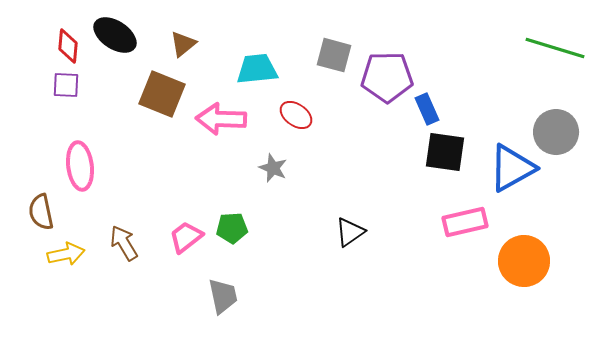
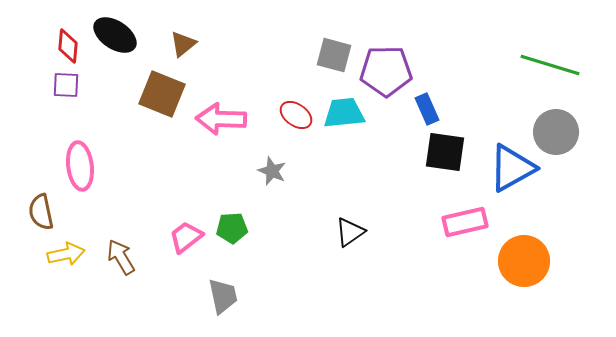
green line: moved 5 px left, 17 px down
cyan trapezoid: moved 87 px right, 44 px down
purple pentagon: moved 1 px left, 6 px up
gray star: moved 1 px left, 3 px down
brown arrow: moved 3 px left, 14 px down
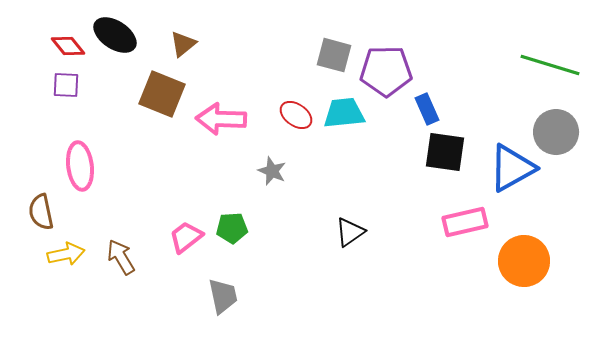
red diamond: rotated 44 degrees counterclockwise
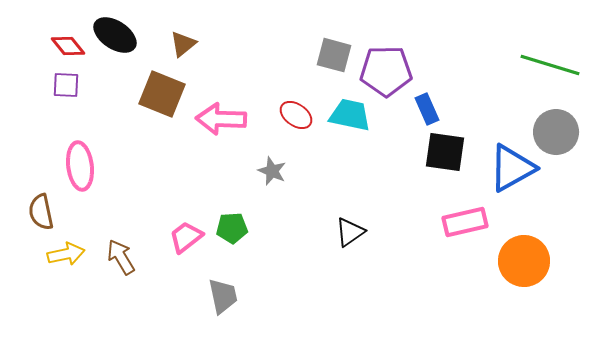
cyan trapezoid: moved 6 px right, 2 px down; rotated 18 degrees clockwise
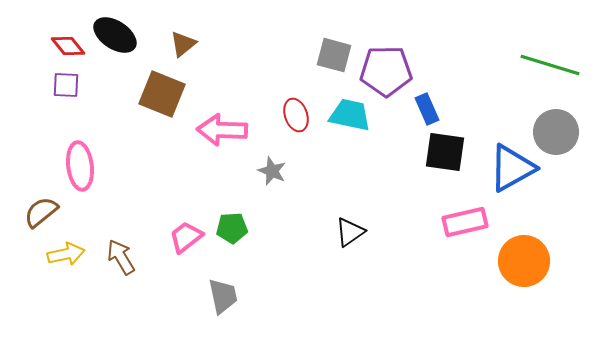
red ellipse: rotated 36 degrees clockwise
pink arrow: moved 1 px right, 11 px down
brown semicircle: rotated 63 degrees clockwise
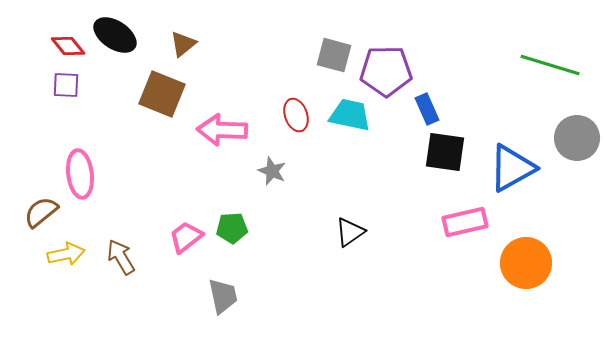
gray circle: moved 21 px right, 6 px down
pink ellipse: moved 8 px down
orange circle: moved 2 px right, 2 px down
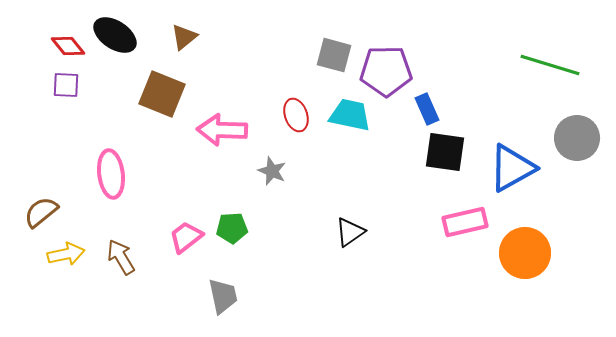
brown triangle: moved 1 px right, 7 px up
pink ellipse: moved 31 px right
orange circle: moved 1 px left, 10 px up
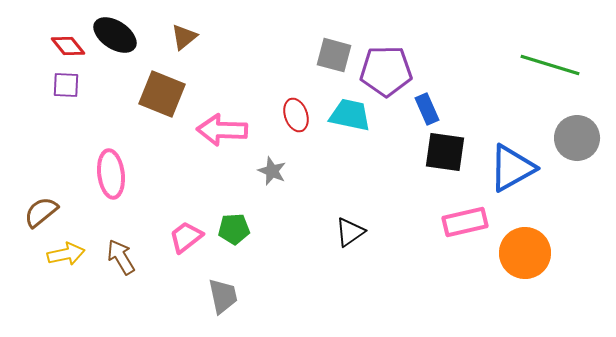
green pentagon: moved 2 px right, 1 px down
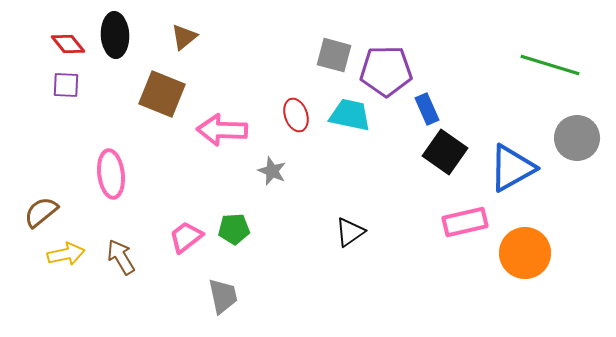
black ellipse: rotated 54 degrees clockwise
red diamond: moved 2 px up
black square: rotated 27 degrees clockwise
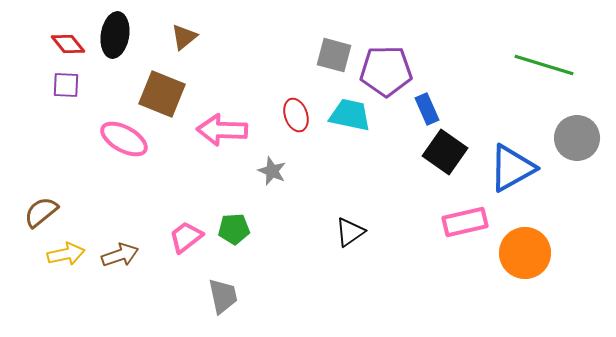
black ellipse: rotated 12 degrees clockwise
green line: moved 6 px left
pink ellipse: moved 13 px right, 35 px up; rotated 54 degrees counterclockwise
brown arrow: moved 1 px left, 2 px up; rotated 102 degrees clockwise
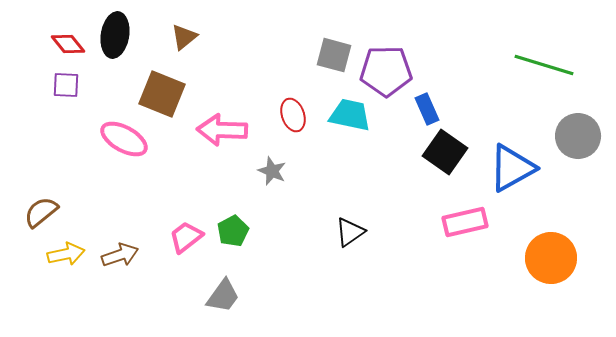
red ellipse: moved 3 px left
gray circle: moved 1 px right, 2 px up
green pentagon: moved 1 px left, 2 px down; rotated 24 degrees counterclockwise
orange circle: moved 26 px right, 5 px down
gray trapezoid: rotated 48 degrees clockwise
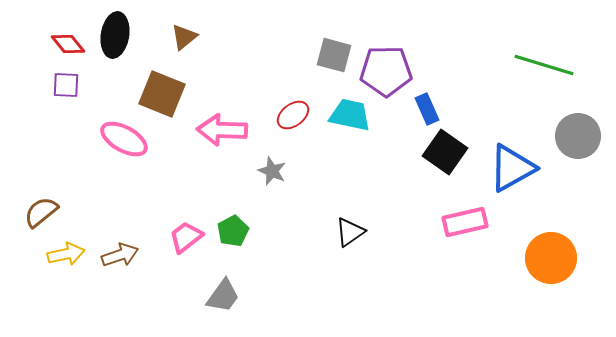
red ellipse: rotated 72 degrees clockwise
